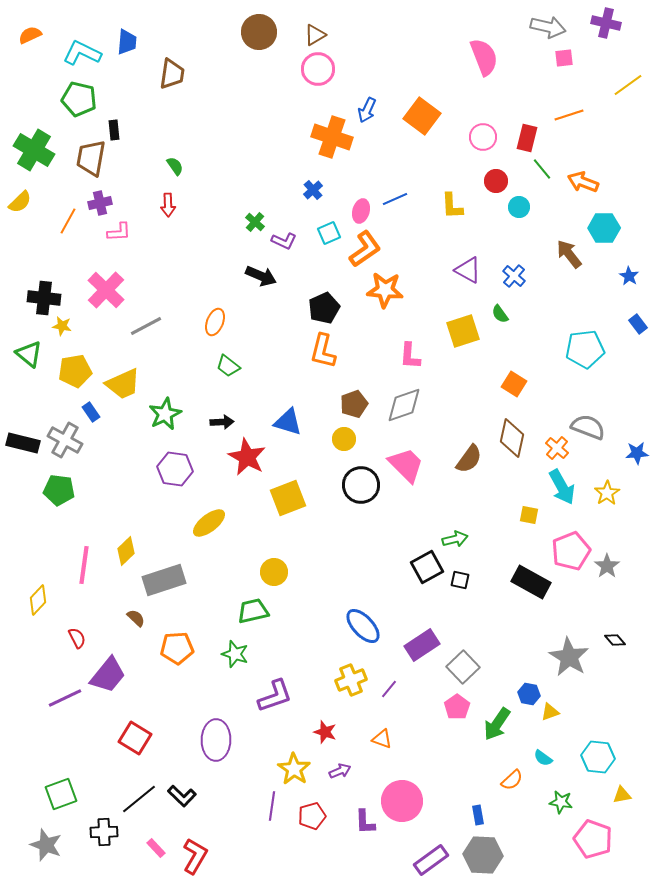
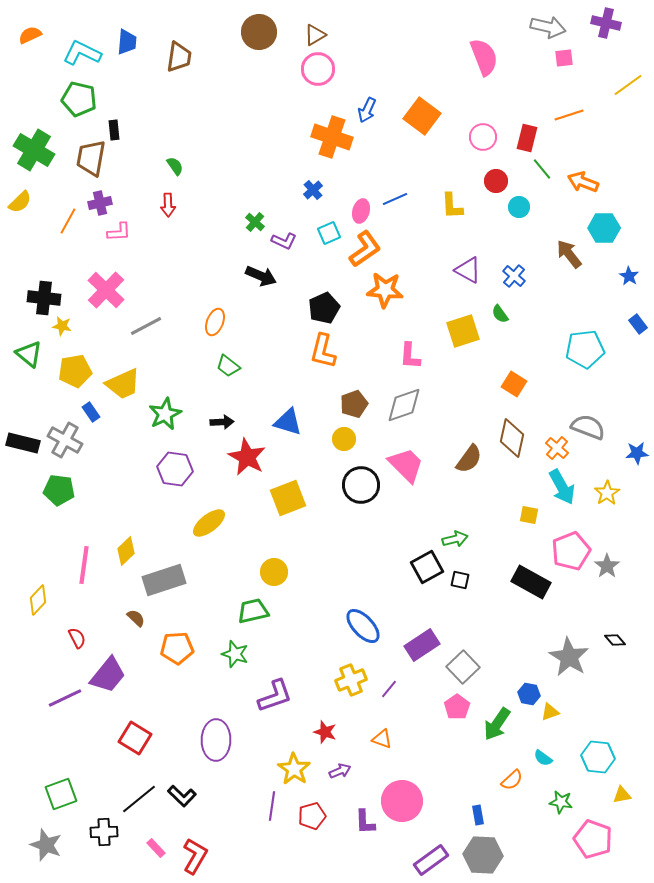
brown trapezoid at (172, 74): moved 7 px right, 17 px up
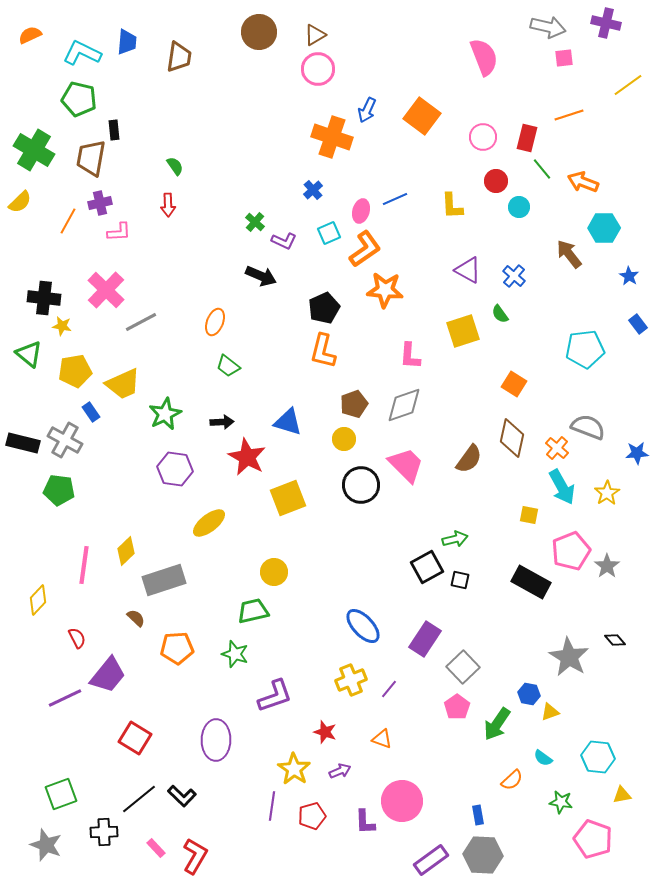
gray line at (146, 326): moved 5 px left, 4 px up
purple rectangle at (422, 645): moved 3 px right, 6 px up; rotated 24 degrees counterclockwise
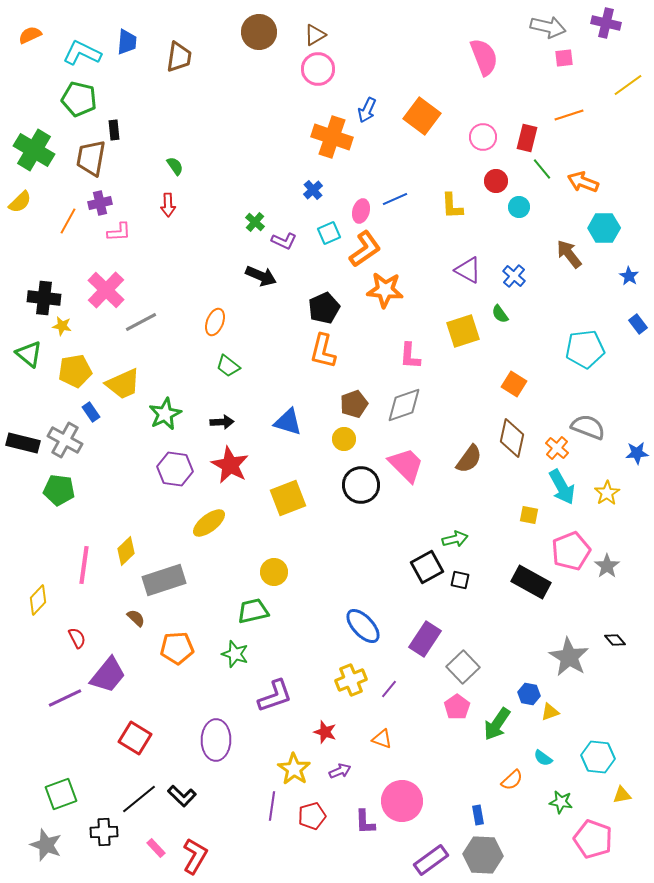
red star at (247, 457): moved 17 px left, 8 px down
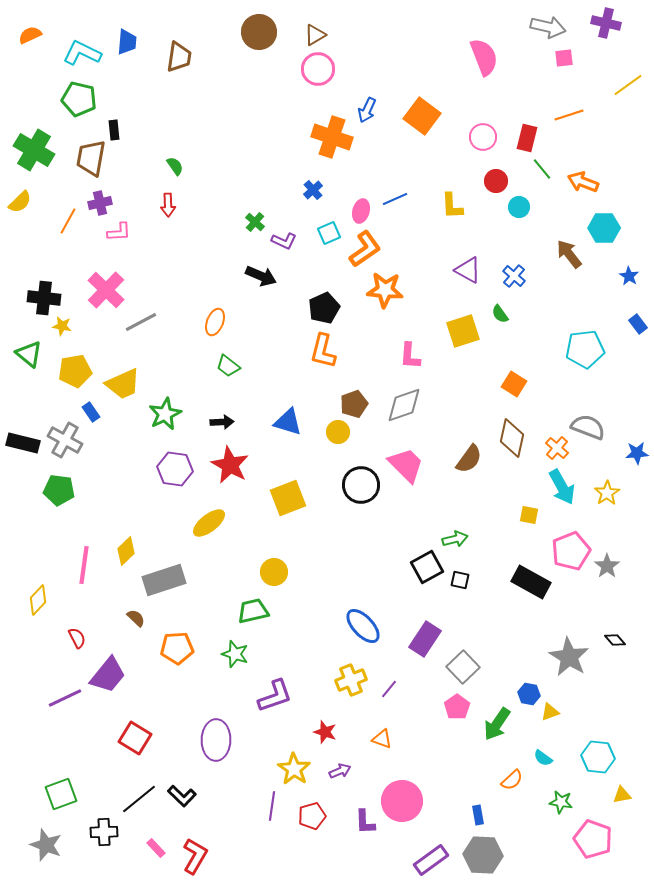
yellow circle at (344, 439): moved 6 px left, 7 px up
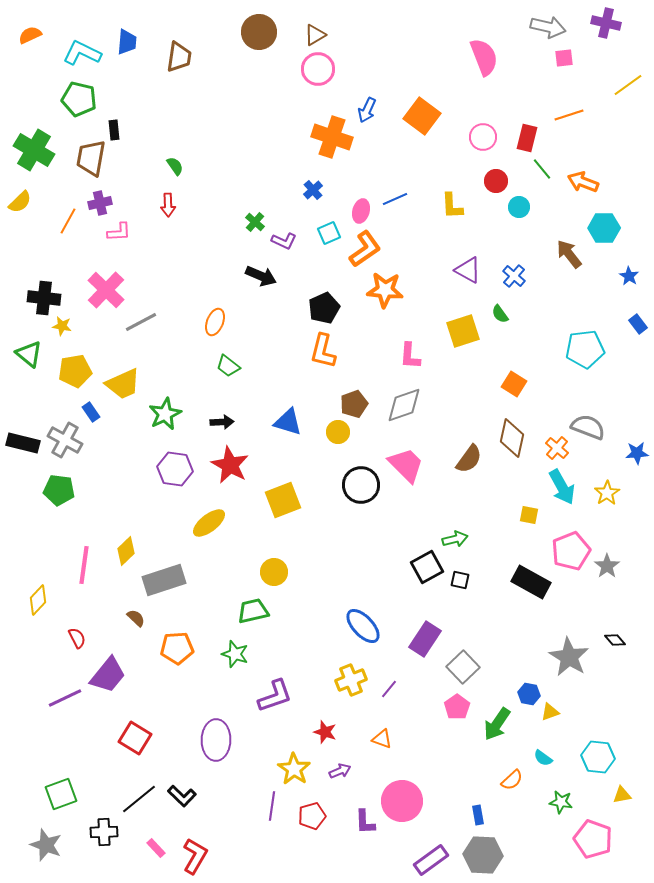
yellow square at (288, 498): moved 5 px left, 2 px down
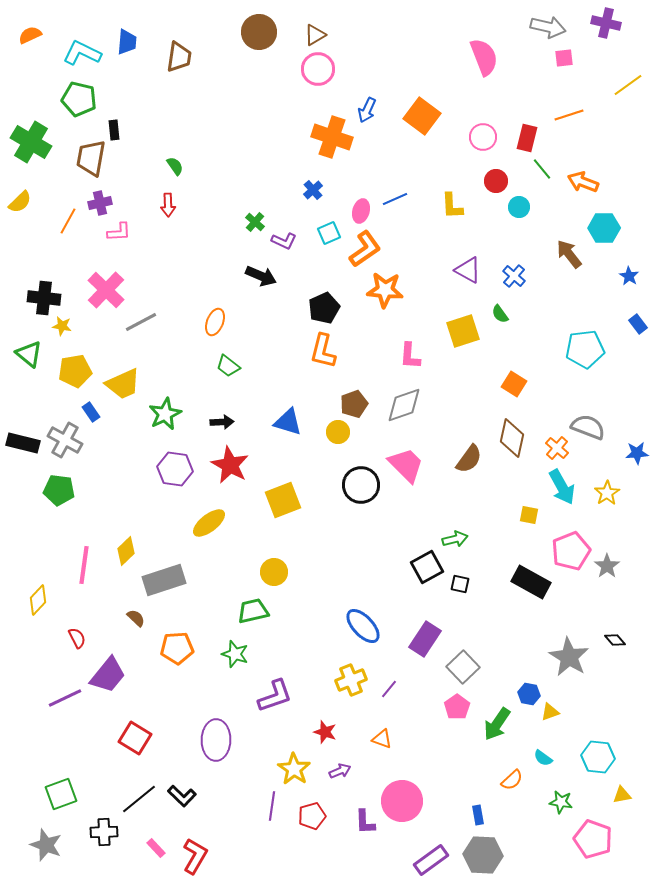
green cross at (34, 150): moved 3 px left, 8 px up
black square at (460, 580): moved 4 px down
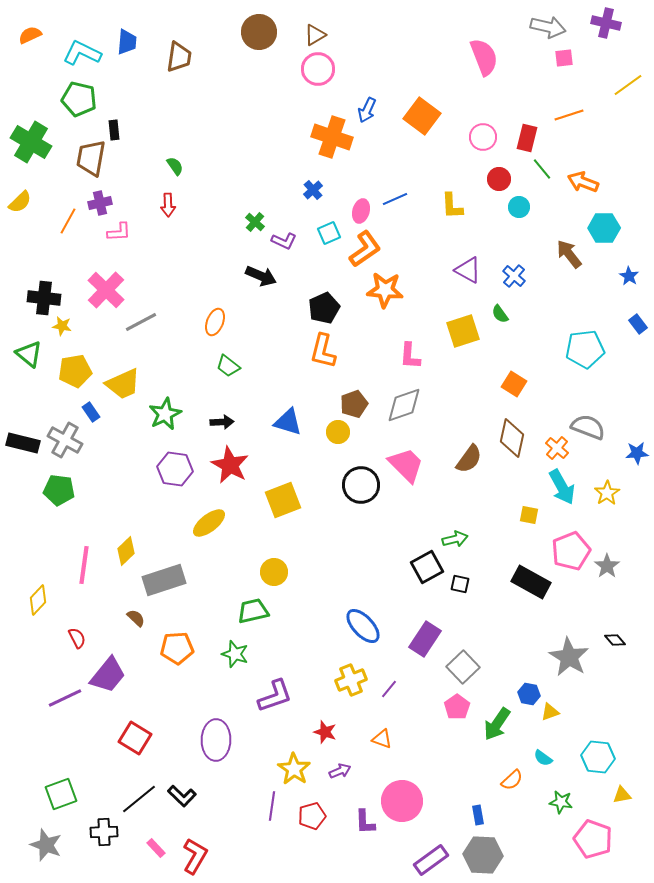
red circle at (496, 181): moved 3 px right, 2 px up
